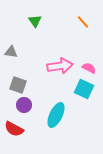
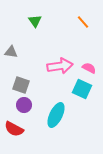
gray square: moved 3 px right
cyan square: moved 2 px left
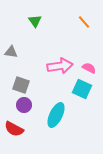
orange line: moved 1 px right
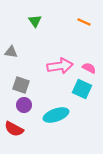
orange line: rotated 24 degrees counterclockwise
cyan ellipse: rotated 45 degrees clockwise
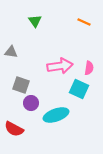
pink semicircle: rotated 72 degrees clockwise
cyan square: moved 3 px left
purple circle: moved 7 px right, 2 px up
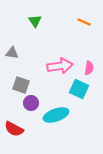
gray triangle: moved 1 px right, 1 px down
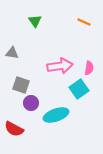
cyan square: rotated 30 degrees clockwise
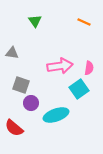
red semicircle: moved 1 px up; rotated 12 degrees clockwise
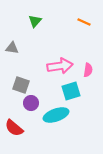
green triangle: rotated 16 degrees clockwise
gray triangle: moved 5 px up
pink semicircle: moved 1 px left, 2 px down
cyan square: moved 8 px left, 2 px down; rotated 18 degrees clockwise
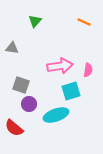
purple circle: moved 2 px left, 1 px down
